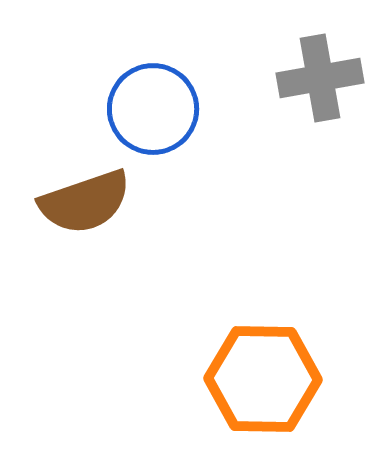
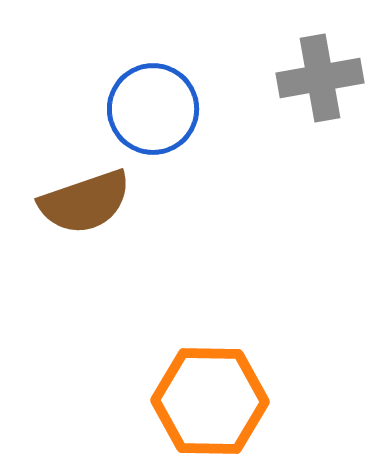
orange hexagon: moved 53 px left, 22 px down
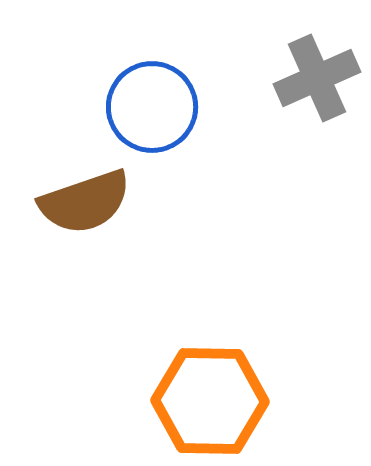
gray cross: moved 3 px left; rotated 14 degrees counterclockwise
blue circle: moved 1 px left, 2 px up
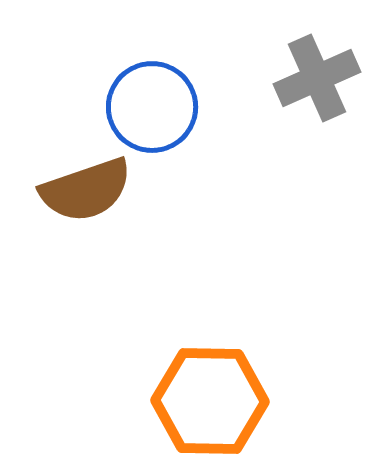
brown semicircle: moved 1 px right, 12 px up
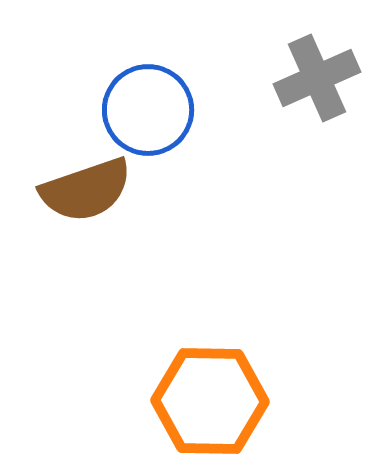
blue circle: moved 4 px left, 3 px down
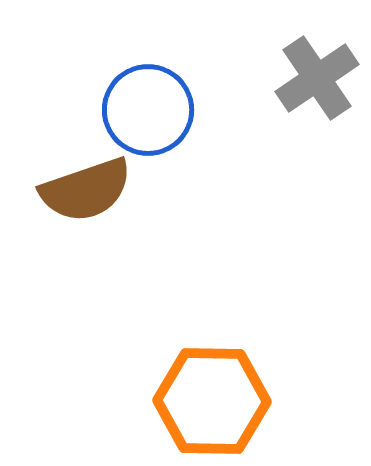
gray cross: rotated 10 degrees counterclockwise
orange hexagon: moved 2 px right
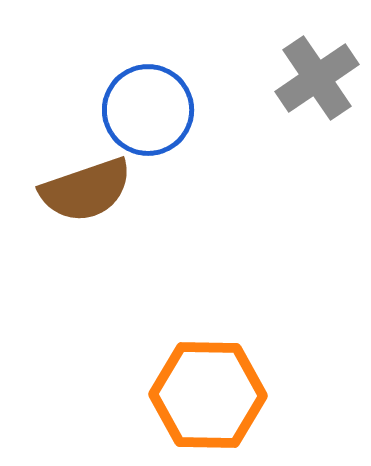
orange hexagon: moved 4 px left, 6 px up
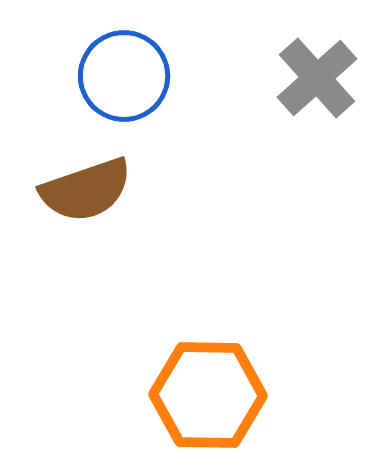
gray cross: rotated 8 degrees counterclockwise
blue circle: moved 24 px left, 34 px up
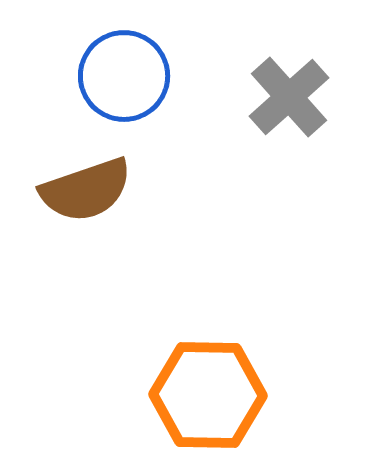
gray cross: moved 28 px left, 19 px down
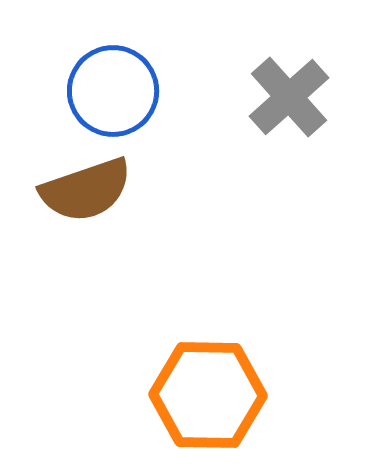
blue circle: moved 11 px left, 15 px down
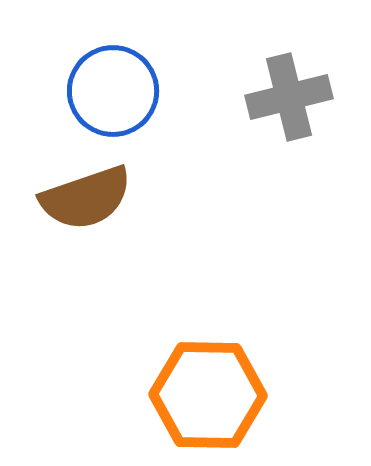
gray cross: rotated 28 degrees clockwise
brown semicircle: moved 8 px down
